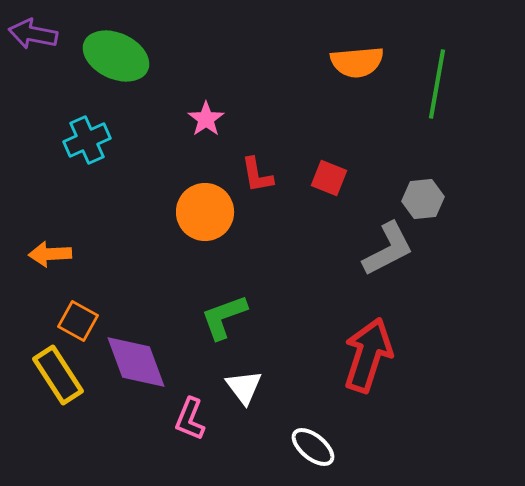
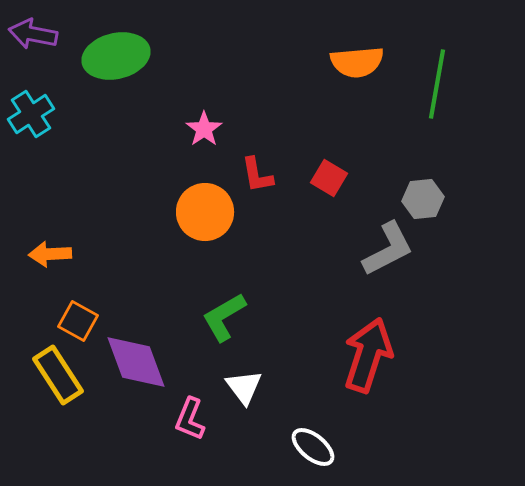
green ellipse: rotated 38 degrees counterclockwise
pink star: moved 2 px left, 10 px down
cyan cross: moved 56 px left, 26 px up; rotated 9 degrees counterclockwise
red square: rotated 9 degrees clockwise
green L-shape: rotated 10 degrees counterclockwise
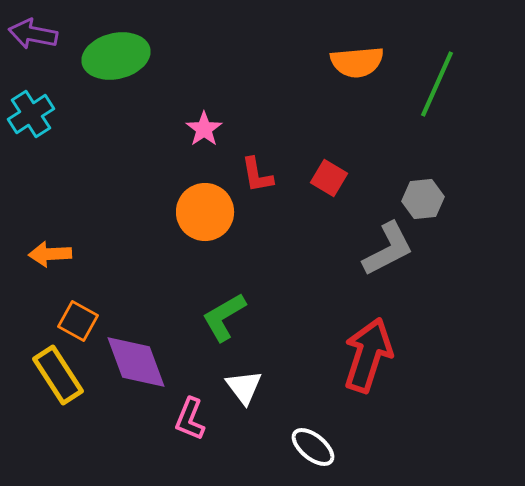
green line: rotated 14 degrees clockwise
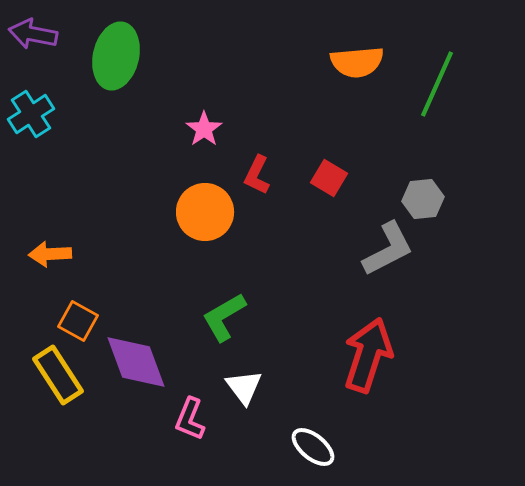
green ellipse: rotated 64 degrees counterclockwise
red L-shape: rotated 36 degrees clockwise
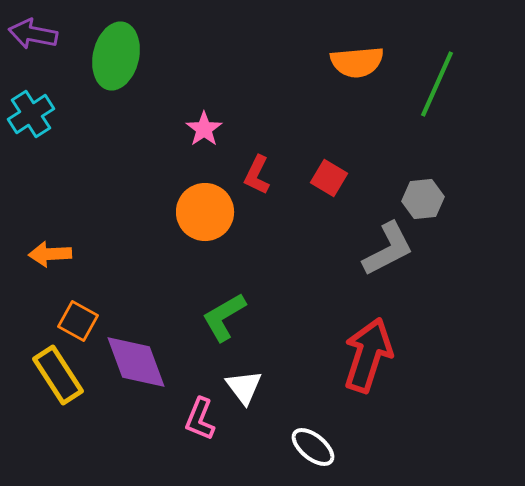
pink L-shape: moved 10 px right
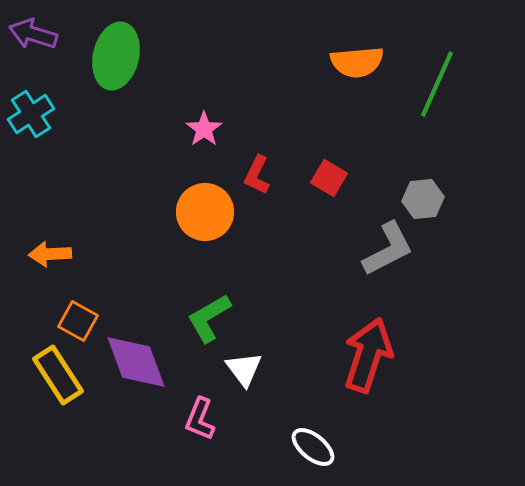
purple arrow: rotated 6 degrees clockwise
green L-shape: moved 15 px left, 1 px down
white triangle: moved 18 px up
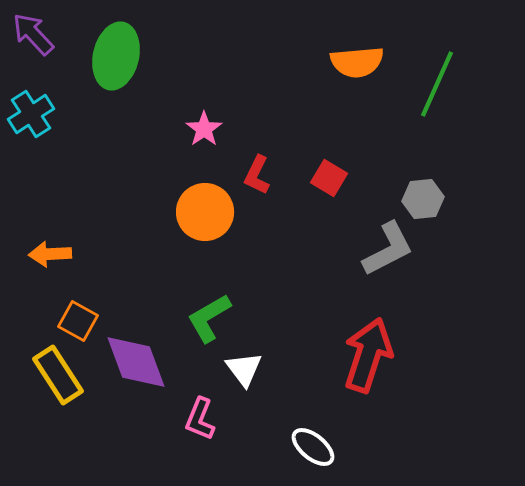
purple arrow: rotated 30 degrees clockwise
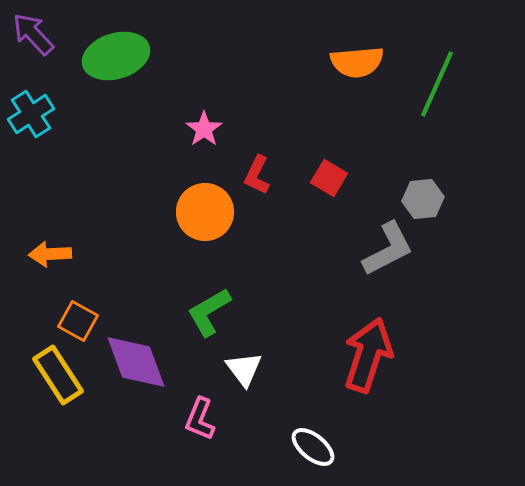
green ellipse: rotated 60 degrees clockwise
green L-shape: moved 6 px up
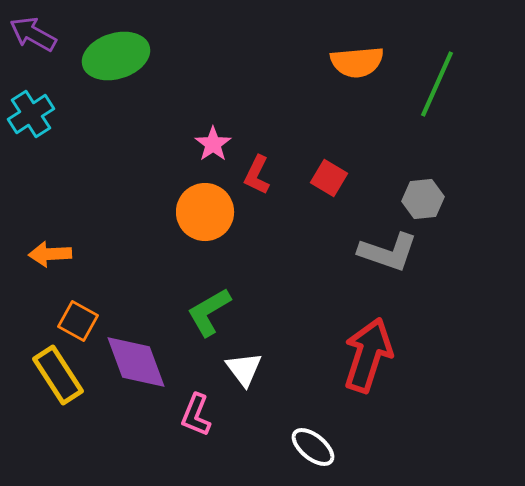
purple arrow: rotated 18 degrees counterclockwise
pink star: moved 9 px right, 15 px down
gray L-shape: moved 3 px down; rotated 46 degrees clockwise
pink L-shape: moved 4 px left, 4 px up
